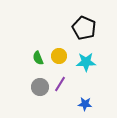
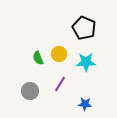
yellow circle: moved 2 px up
gray circle: moved 10 px left, 4 px down
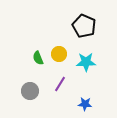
black pentagon: moved 2 px up
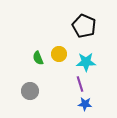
purple line: moved 20 px right; rotated 49 degrees counterclockwise
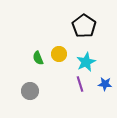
black pentagon: rotated 10 degrees clockwise
cyan star: rotated 24 degrees counterclockwise
blue star: moved 20 px right, 20 px up
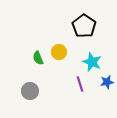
yellow circle: moved 2 px up
cyan star: moved 6 px right; rotated 24 degrees counterclockwise
blue star: moved 2 px right, 2 px up; rotated 16 degrees counterclockwise
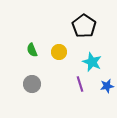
green semicircle: moved 6 px left, 8 px up
blue star: moved 4 px down
gray circle: moved 2 px right, 7 px up
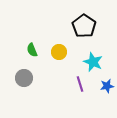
cyan star: moved 1 px right
gray circle: moved 8 px left, 6 px up
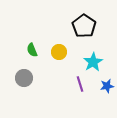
cyan star: rotated 18 degrees clockwise
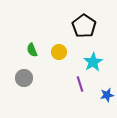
blue star: moved 9 px down
